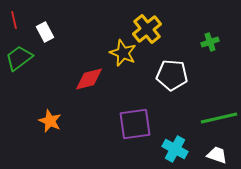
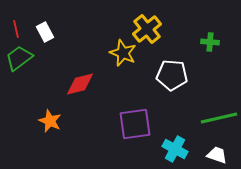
red line: moved 2 px right, 9 px down
green cross: rotated 24 degrees clockwise
red diamond: moved 9 px left, 5 px down
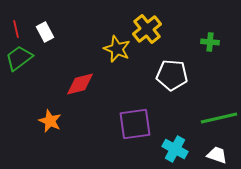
yellow star: moved 6 px left, 4 px up
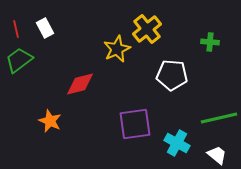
white rectangle: moved 4 px up
yellow star: rotated 24 degrees clockwise
green trapezoid: moved 2 px down
cyan cross: moved 2 px right, 6 px up
white trapezoid: rotated 20 degrees clockwise
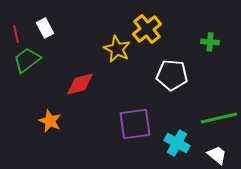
red line: moved 5 px down
yellow star: rotated 20 degrees counterclockwise
green trapezoid: moved 8 px right
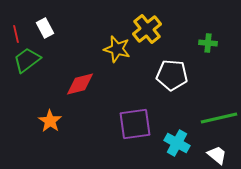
green cross: moved 2 px left, 1 px down
yellow star: rotated 12 degrees counterclockwise
orange star: rotated 10 degrees clockwise
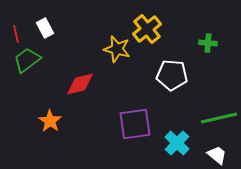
cyan cross: rotated 15 degrees clockwise
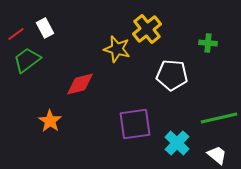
red line: rotated 66 degrees clockwise
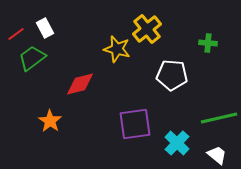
green trapezoid: moved 5 px right, 2 px up
